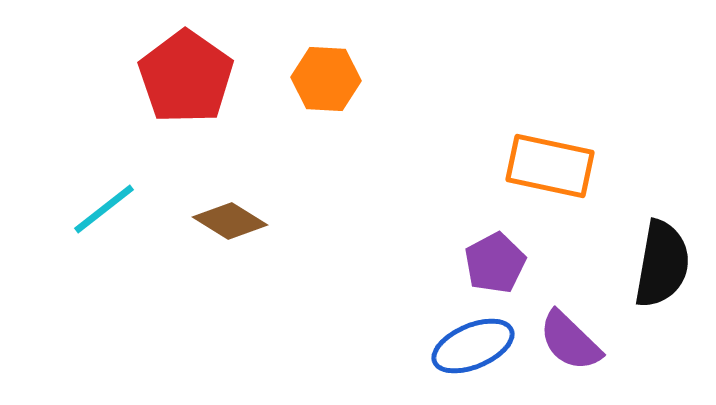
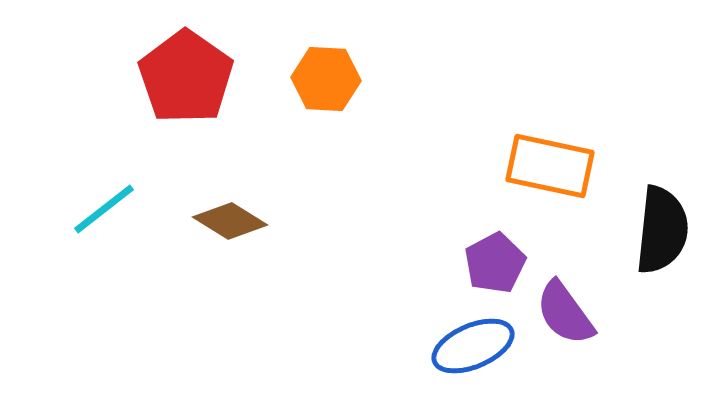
black semicircle: moved 34 px up; rotated 4 degrees counterclockwise
purple semicircle: moved 5 px left, 28 px up; rotated 10 degrees clockwise
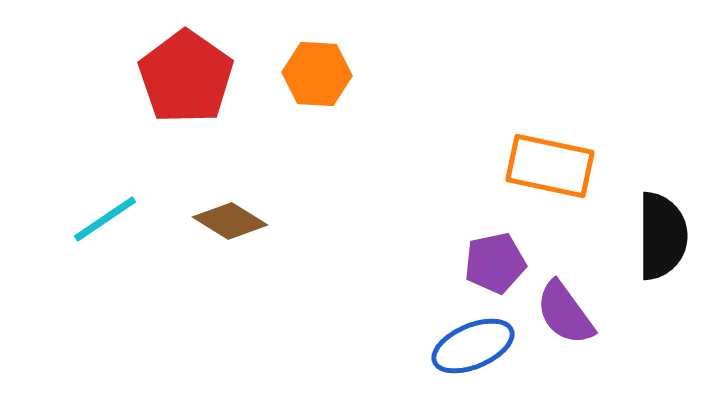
orange hexagon: moved 9 px left, 5 px up
cyan line: moved 1 px right, 10 px down; rotated 4 degrees clockwise
black semicircle: moved 6 px down; rotated 6 degrees counterclockwise
purple pentagon: rotated 16 degrees clockwise
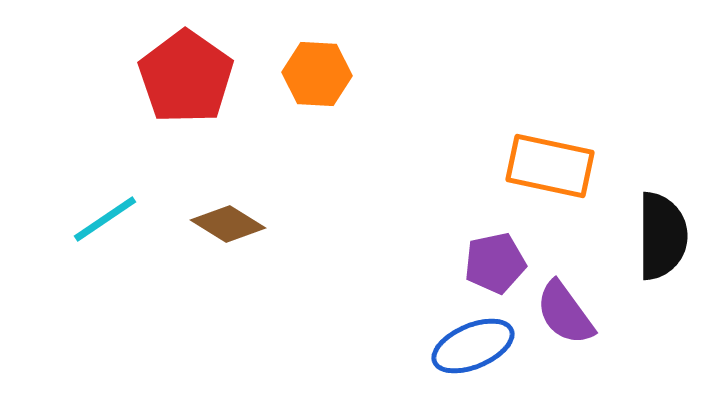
brown diamond: moved 2 px left, 3 px down
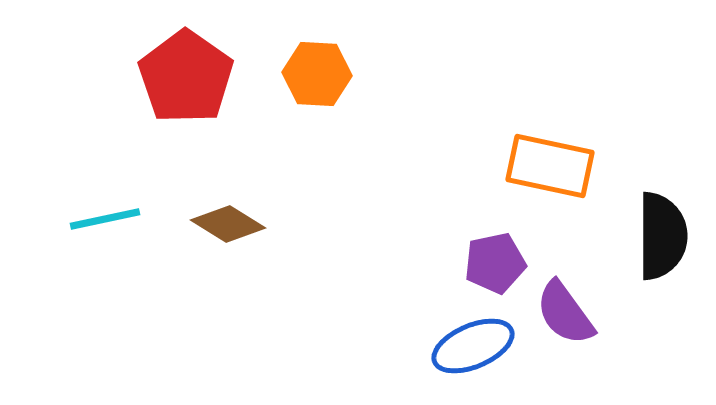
cyan line: rotated 22 degrees clockwise
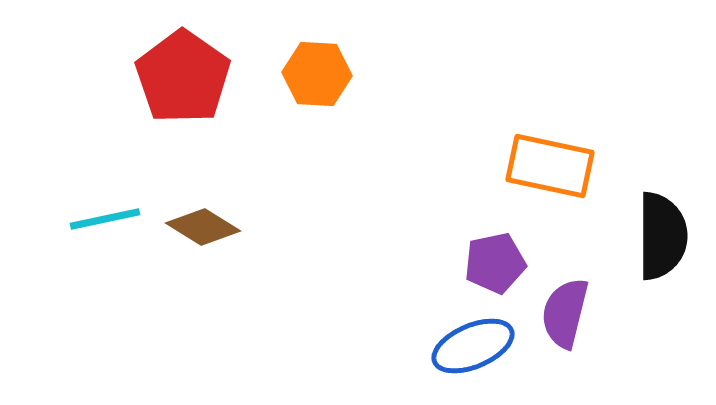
red pentagon: moved 3 px left
brown diamond: moved 25 px left, 3 px down
purple semicircle: rotated 50 degrees clockwise
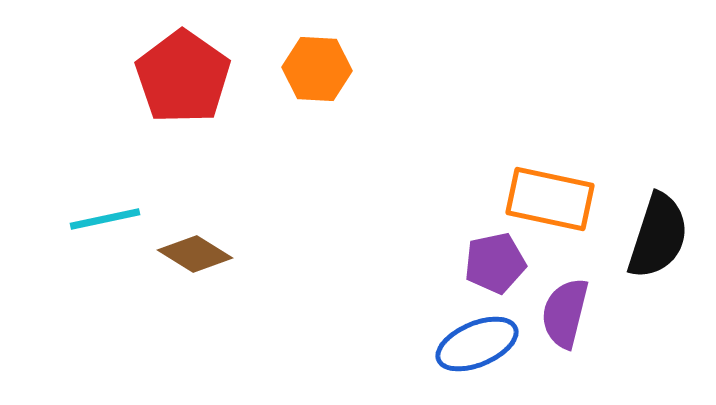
orange hexagon: moved 5 px up
orange rectangle: moved 33 px down
brown diamond: moved 8 px left, 27 px down
black semicircle: moved 4 px left; rotated 18 degrees clockwise
blue ellipse: moved 4 px right, 2 px up
